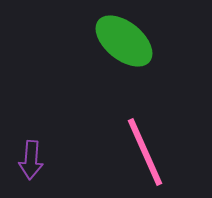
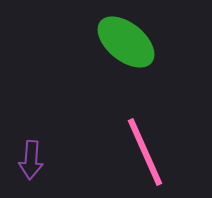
green ellipse: moved 2 px right, 1 px down
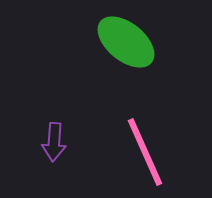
purple arrow: moved 23 px right, 18 px up
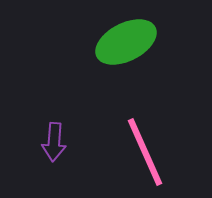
green ellipse: rotated 66 degrees counterclockwise
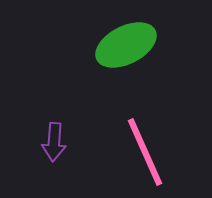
green ellipse: moved 3 px down
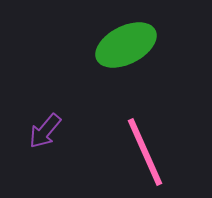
purple arrow: moved 9 px left, 11 px up; rotated 36 degrees clockwise
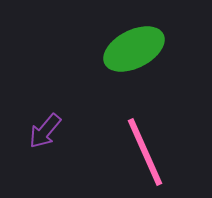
green ellipse: moved 8 px right, 4 px down
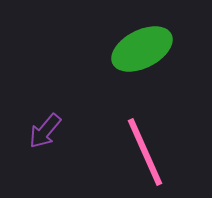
green ellipse: moved 8 px right
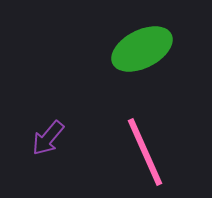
purple arrow: moved 3 px right, 7 px down
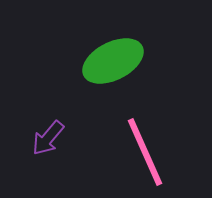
green ellipse: moved 29 px left, 12 px down
